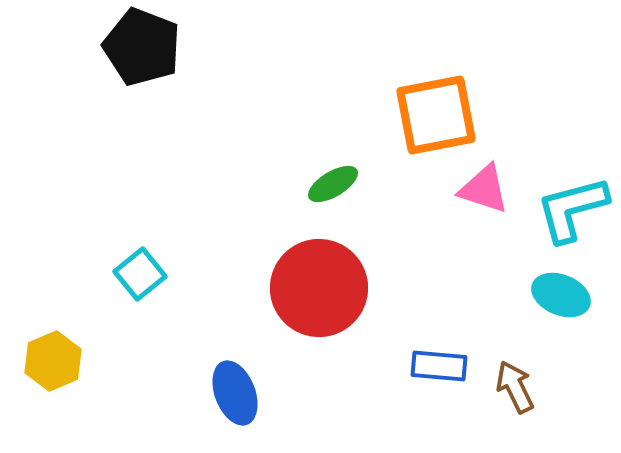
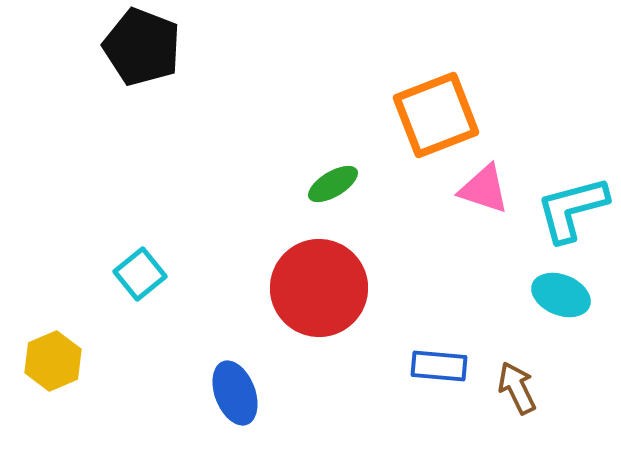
orange square: rotated 10 degrees counterclockwise
brown arrow: moved 2 px right, 1 px down
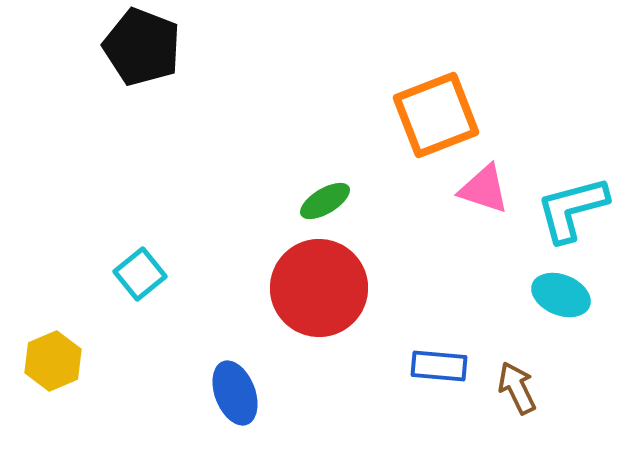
green ellipse: moved 8 px left, 17 px down
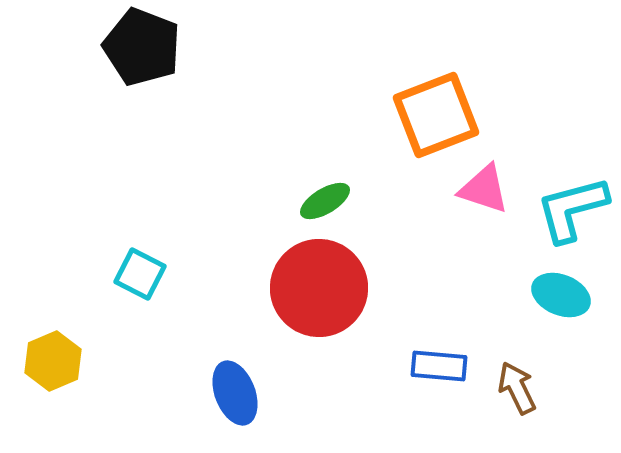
cyan square: rotated 24 degrees counterclockwise
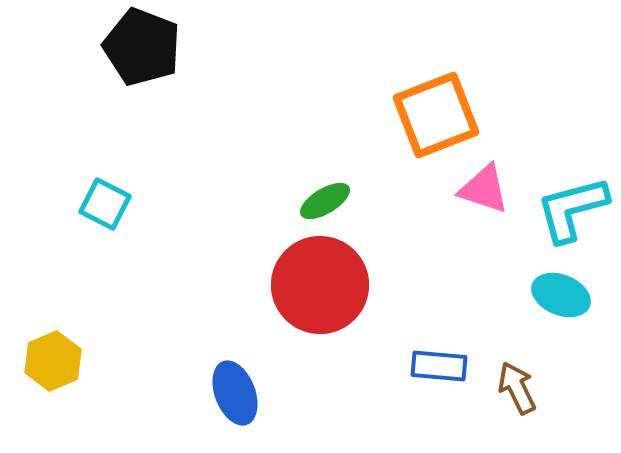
cyan square: moved 35 px left, 70 px up
red circle: moved 1 px right, 3 px up
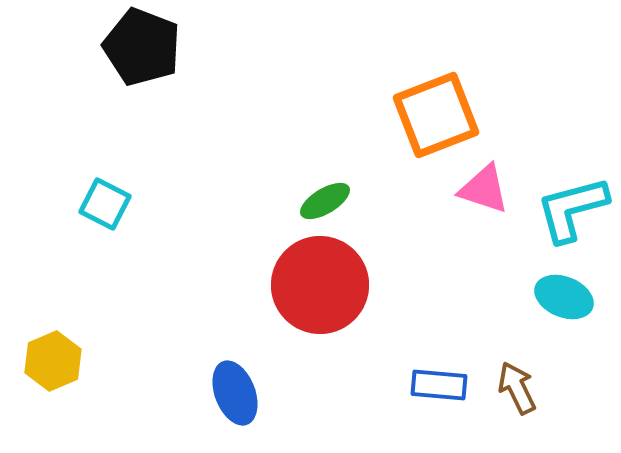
cyan ellipse: moved 3 px right, 2 px down
blue rectangle: moved 19 px down
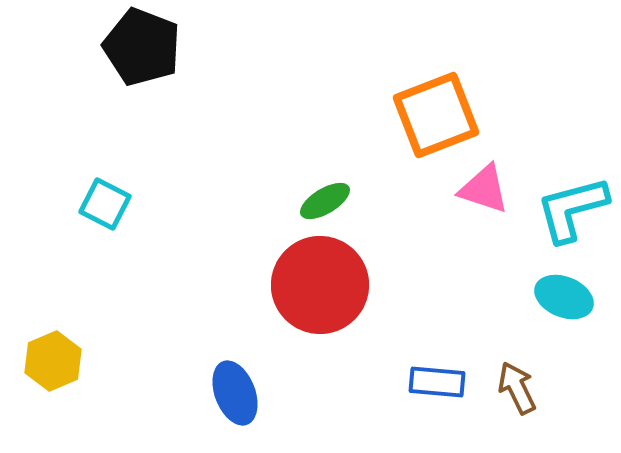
blue rectangle: moved 2 px left, 3 px up
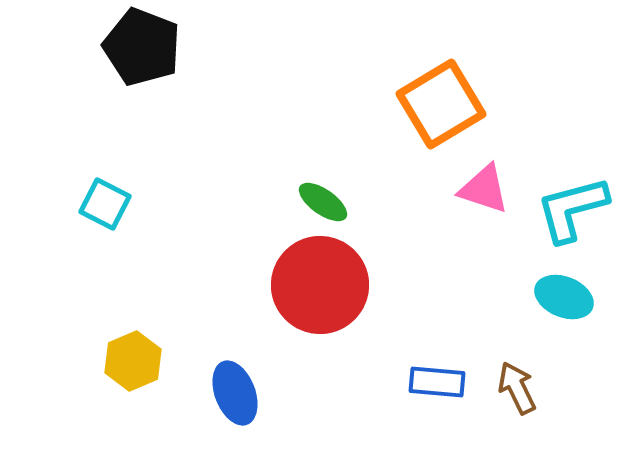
orange square: moved 5 px right, 11 px up; rotated 10 degrees counterclockwise
green ellipse: moved 2 px left, 1 px down; rotated 66 degrees clockwise
yellow hexagon: moved 80 px right
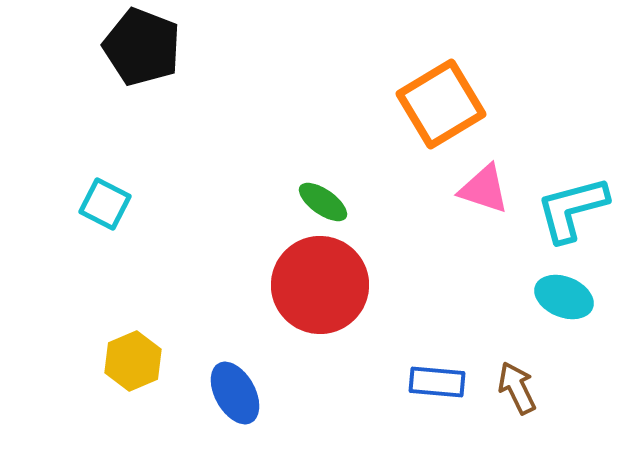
blue ellipse: rotated 8 degrees counterclockwise
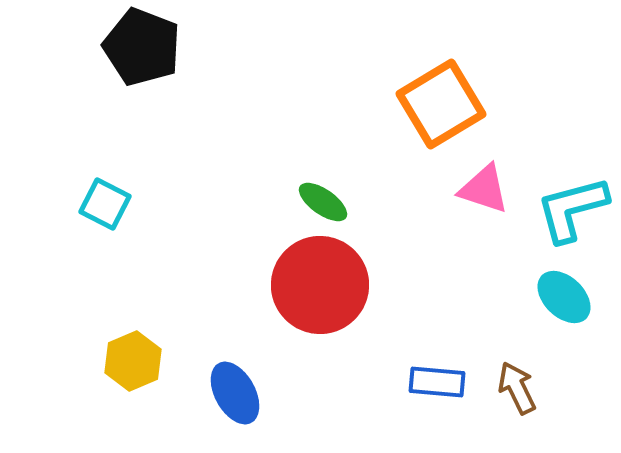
cyan ellipse: rotated 22 degrees clockwise
